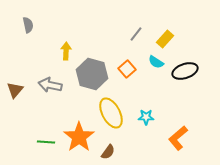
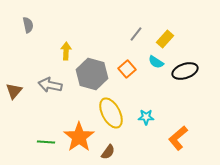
brown triangle: moved 1 px left, 1 px down
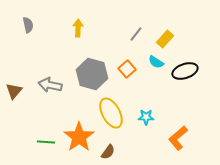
yellow arrow: moved 12 px right, 23 px up
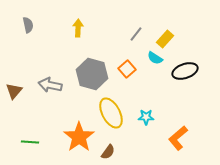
cyan semicircle: moved 1 px left, 4 px up
green line: moved 16 px left
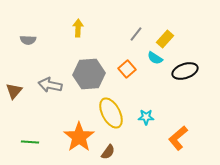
gray semicircle: moved 15 px down; rotated 105 degrees clockwise
gray hexagon: moved 3 px left; rotated 20 degrees counterclockwise
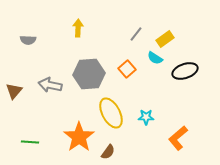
yellow rectangle: rotated 12 degrees clockwise
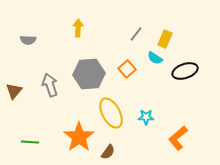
yellow rectangle: rotated 30 degrees counterclockwise
gray arrow: rotated 60 degrees clockwise
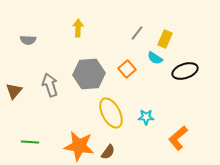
gray line: moved 1 px right, 1 px up
orange star: moved 9 px down; rotated 28 degrees counterclockwise
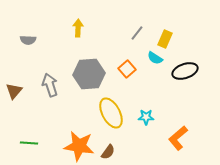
green line: moved 1 px left, 1 px down
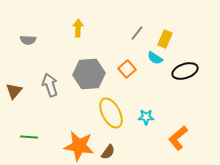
green line: moved 6 px up
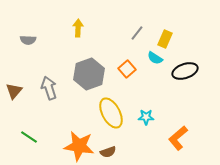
gray hexagon: rotated 16 degrees counterclockwise
gray arrow: moved 1 px left, 3 px down
green line: rotated 30 degrees clockwise
brown semicircle: rotated 35 degrees clockwise
